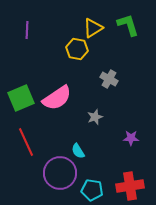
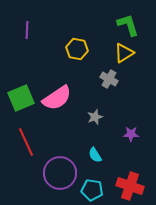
yellow triangle: moved 31 px right, 25 px down
purple star: moved 4 px up
cyan semicircle: moved 17 px right, 4 px down
red cross: rotated 28 degrees clockwise
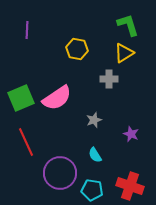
gray cross: rotated 30 degrees counterclockwise
gray star: moved 1 px left, 3 px down
purple star: rotated 21 degrees clockwise
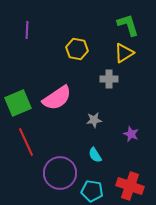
green square: moved 3 px left, 5 px down
gray star: rotated 14 degrees clockwise
cyan pentagon: moved 1 px down
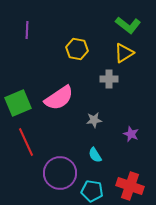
green L-shape: rotated 145 degrees clockwise
pink semicircle: moved 2 px right
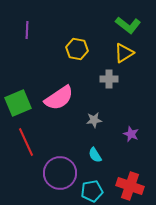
cyan pentagon: rotated 20 degrees counterclockwise
